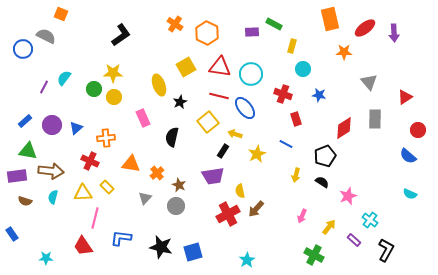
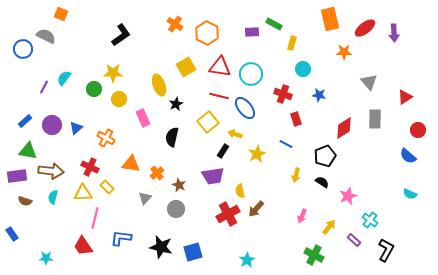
yellow rectangle at (292, 46): moved 3 px up
yellow circle at (114, 97): moved 5 px right, 2 px down
black star at (180, 102): moved 4 px left, 2 px down
orange cross at (106, 138): rotated 36 degrees clockwise
red cross at (90, 161): moved 6 px down
gray circle at (176, 206): moved 3 px down
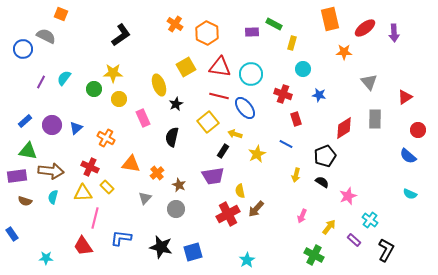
purple line at (44, 87): moved 3 px left, 5 px up
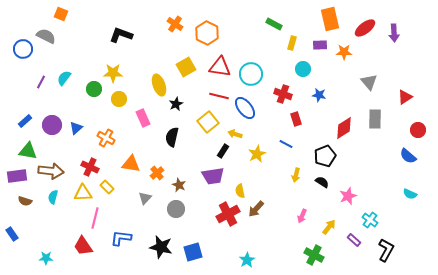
purple rectangle at (252, 32): moved 68 px right, 13 px down
black L-shape at (121, 35): rotated 125 degrees counterclockwise
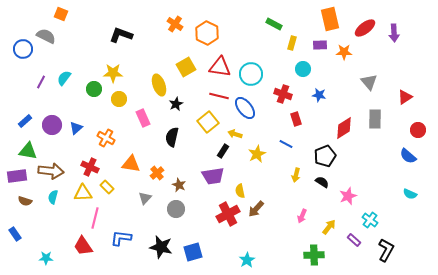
blue rectangle at (12, 234): moved 3 px right
green cross at (314, 255): rotated 30 degrees counterclockwise
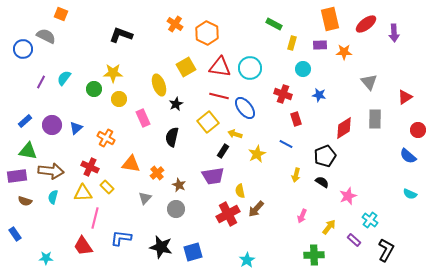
red ellipse at (365, 28): moved 1 px right, 4 px up
cyan circle at (251, 74): moved 1 px left, 6 px up
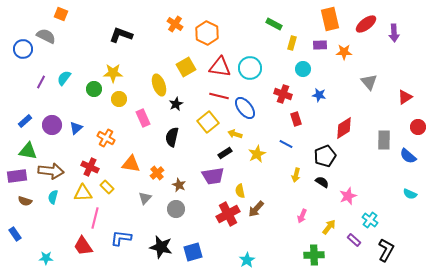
gray rectangle at (375, 119): moved 9 px right, 21 px down
red circle at (418, 130): moved 3 px up
black rectangle at (223, 151): moved 2 px right, 2 px down; rotated 24 degrees clockwise
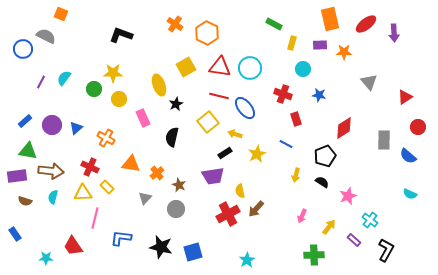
red trapezoid at (83, 246): moved 10 px left
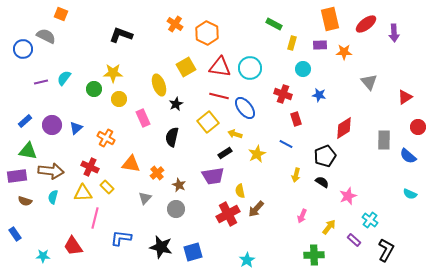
purple line at (41, 82): rotated 48 degrees clockwise
cyan star at (46, 258): moved 3 px left, 2 px up
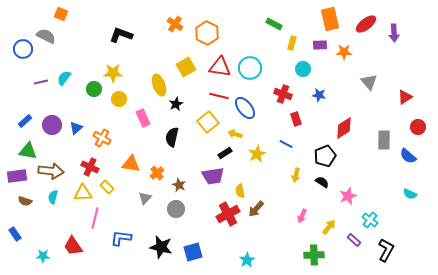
orange cross at (106, 138): moved 4 px left
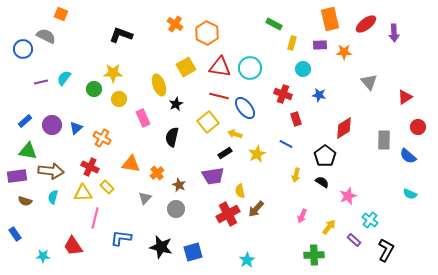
black pentagon at (325, 156): rotated 15 degrees counterclockwise
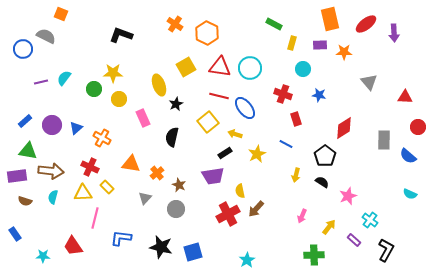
red triangle at (405, 97): rotated 35 degrees clockwise
